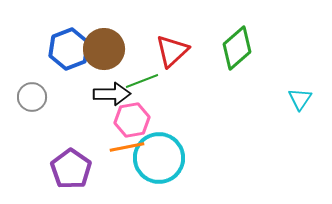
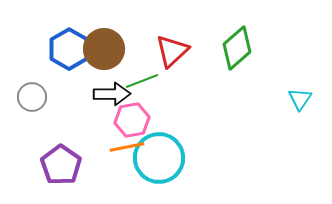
blue hexagon: rotated 9 degrees counterclockwise
purple pentagon: moved 10 px left, 4 px up
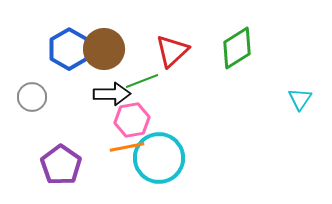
green diamond: rotated 9 degrees clockwise
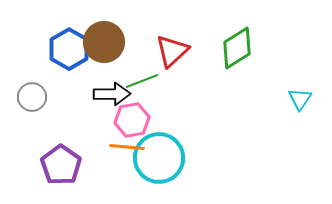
brown circle: moved 7 px up
orange line: rotated 16 degrees clockwise
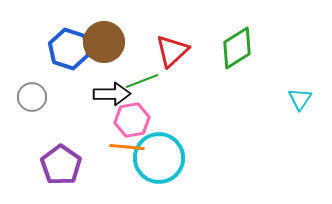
blue hexagon: rotated 12 degrees counterclockwise
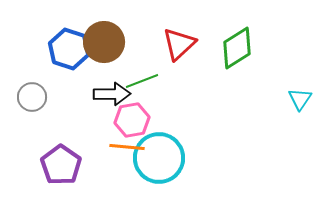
red triangle: moved 7 px right, 7 px up
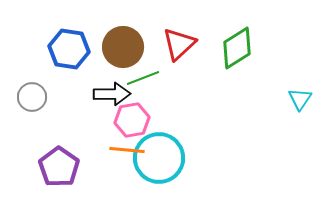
brown circle: moved 19 px right, 5 px down
blue hexagon: rotated 9 degrees counterclockwise
green line: moved 1 px right, 3 px up
orange line: moved 3 px down
purple pentagon: moved 2 px left, 2 px down
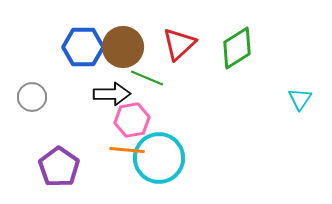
blue hexagon: moved 14 px right, 2 px up; rotated 9 degrees counterclockwise
green line: moved 4 px right; rotated 44 degrees clockwise
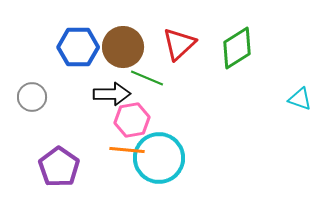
blue hexagon: moved 5 px left
cyan triangle: rotated 45 degrees counterclockwise
